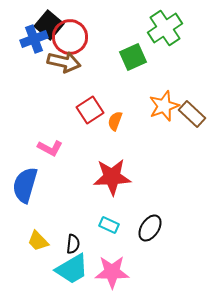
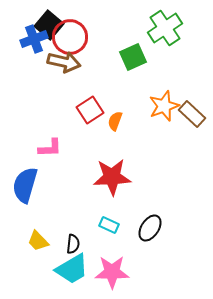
pink L-shape: rotated 30 degrees counterclockwise
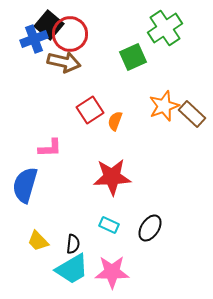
red circle: moved 3 px up
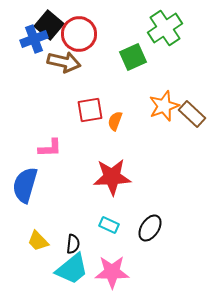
red circle: moved 9 px right
red square: rotated 24 degrees clockwise
cyan trapezoid: rotated 9 degrees counterclockwise
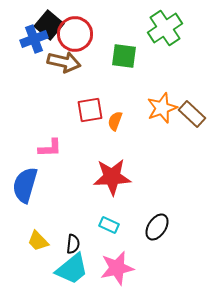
red circle: moved 4 px left
green square: moved 9 px left, 1 px up; rotated 32 degrees clockwise
orange star: moved 2 px left, 2 px down
black ellipse: moved 7 px right, 1 px up
pink star: moved 5 px right, 4 px up; rotated 12 degrees counterclockwise
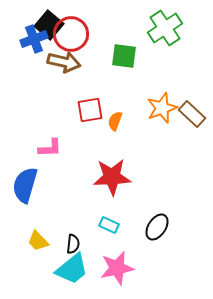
red circle: moved 4 px left
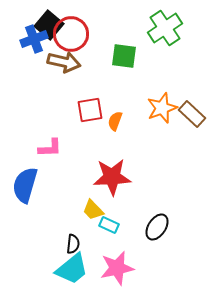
yellow trapezoid: moved 55 px right, 31 px up
